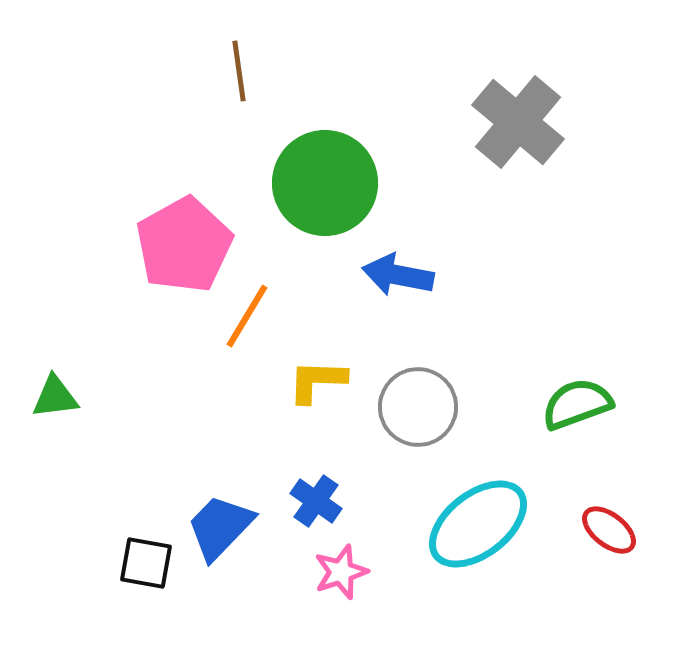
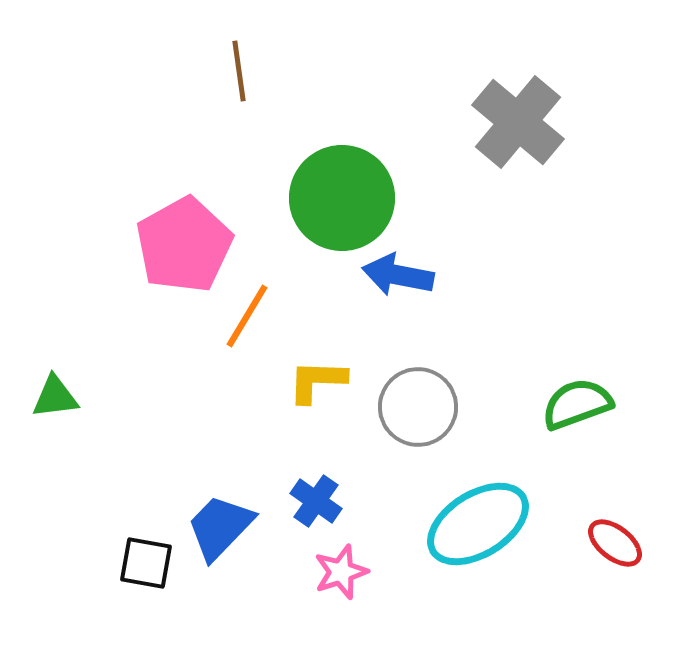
green circle: moved 17 px right, 15 px down
cyan ellipse: rotated 6 degrees clockwise
red ellipse: moved 6 px right, 13 px down
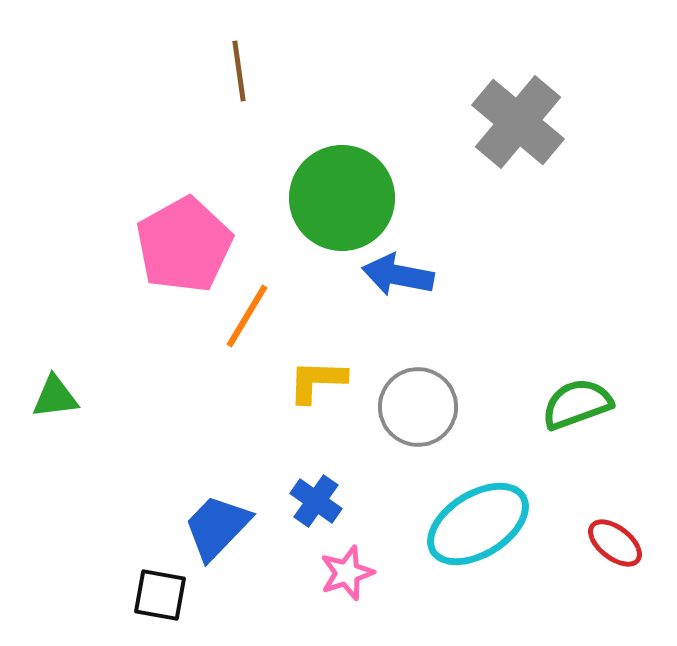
blue trapezoid: moved 3 px left
black square: moved 14 px right, 32 px down
pink star: moved 6 px right, 1 px down
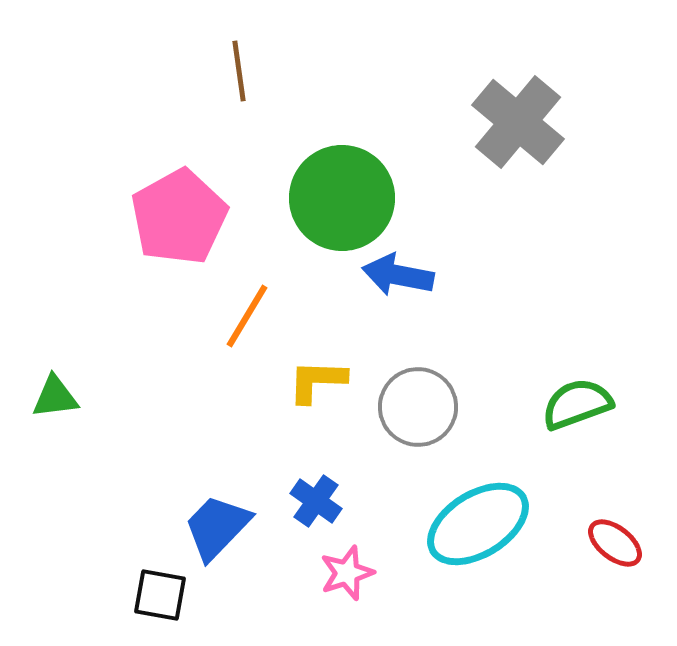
pink pentagon: moved 5 px left, 28 px up
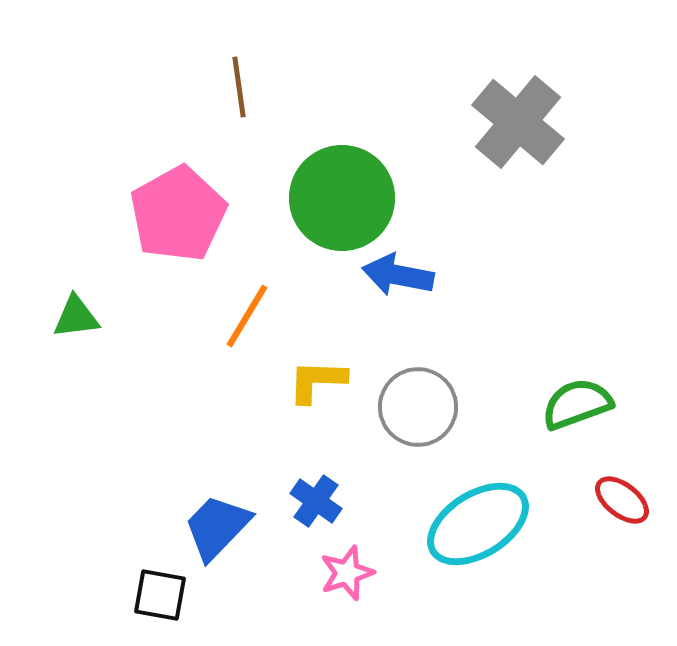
brown line: moved 16 px down
pink pentagon: moved 1 px left, 3 px up
green triangle: moved 21 px right, 80 px up
red ellipse: moved 7 px right, 43 px up
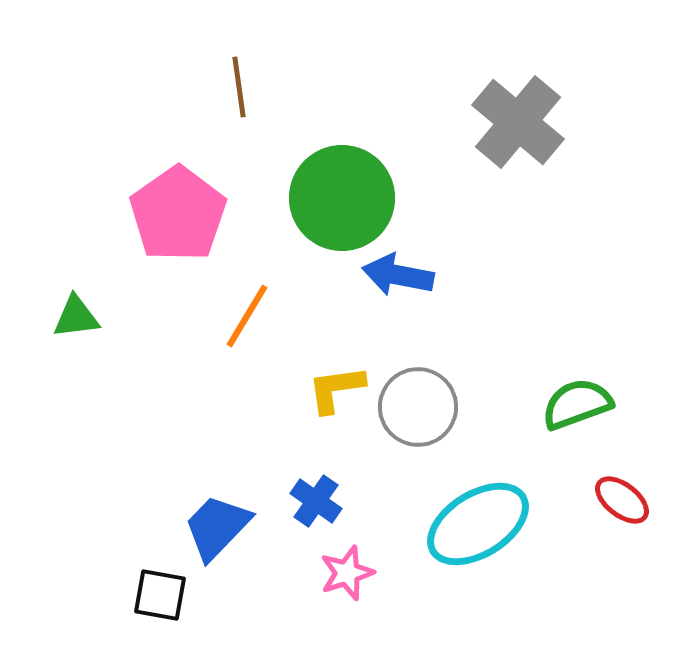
pink pentagon: rotated 6 degrees counterclockwise
yellow L-shape: moved 19 px right, 8 px down; rotated 10 degrees counterclockwise
